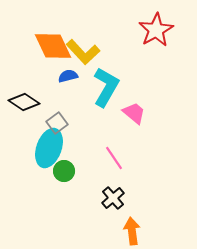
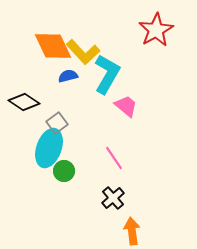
cyan L-shape: moved 1 px right, 13 px up
pink trapezoid: moved 8 px left, 7 px up
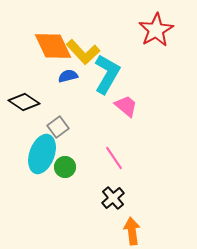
gray square: moved 1 px right, 4 px down
cyan ellipse: moved 7 px left, 6 px down
green circle: moved 1 px right, 4 px up
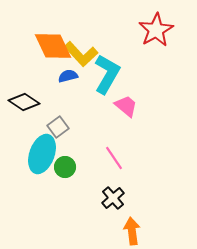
yellow L-shape: moved 2 px left, 2 px down
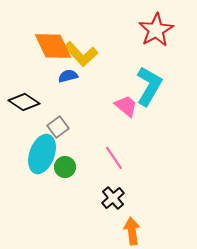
cyan L-shape: moved 42 px right, 12 px down
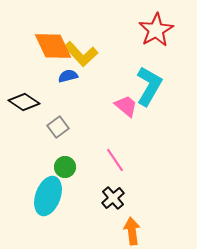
cyan ellipse: moved 6 px right, 42 px down
pink line: moved 1 px right, 2 px down
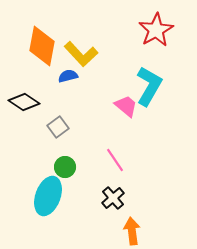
orange diamond: moved 11 px left; rotated 36 degrees clockwise
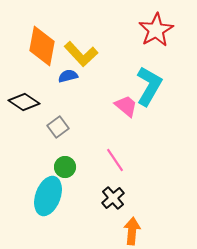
orange arrow: rotated 12 degrees clockwise
